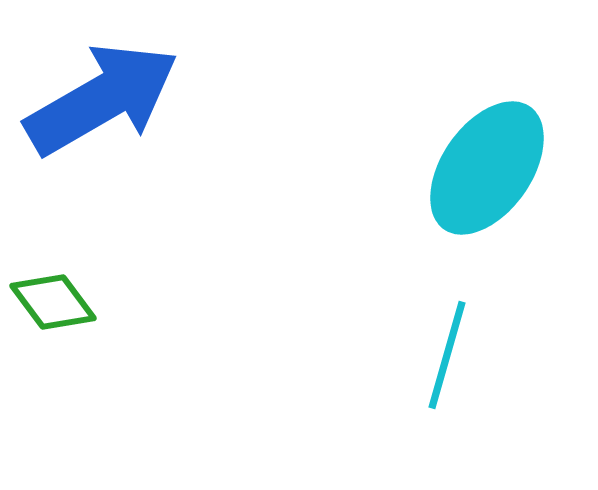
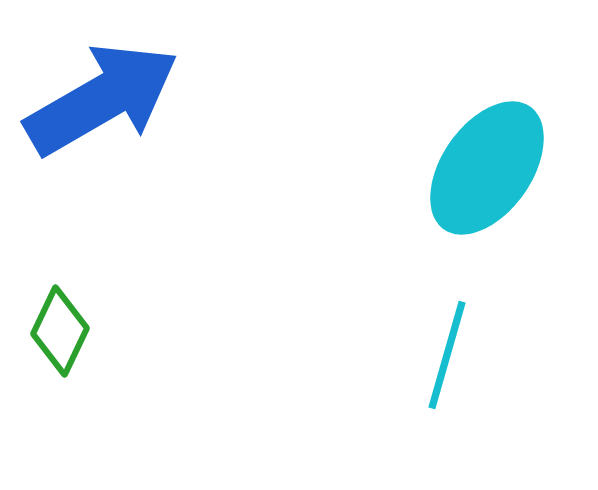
green diamond: moved 7 px right, 29 px down; rotated 62 degrees clockwise
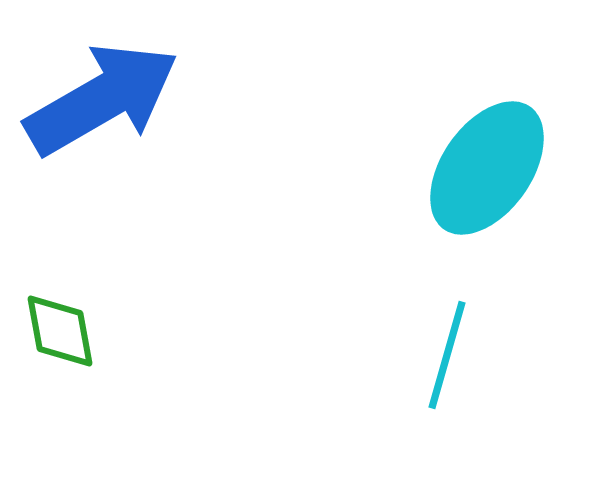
green diamond: rotated 36 degrees counterclockwise
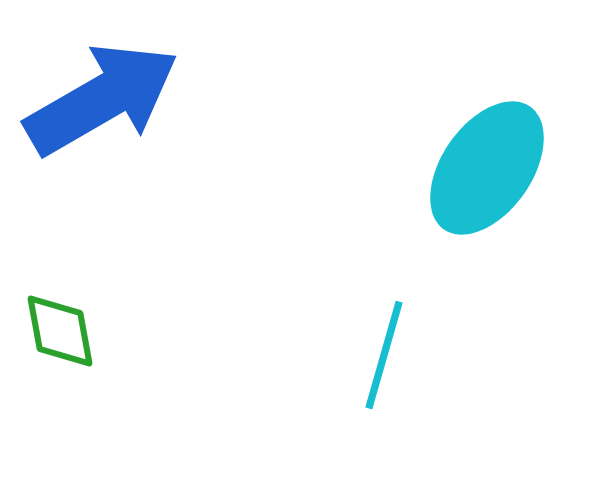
cyan line: moved 63 px left
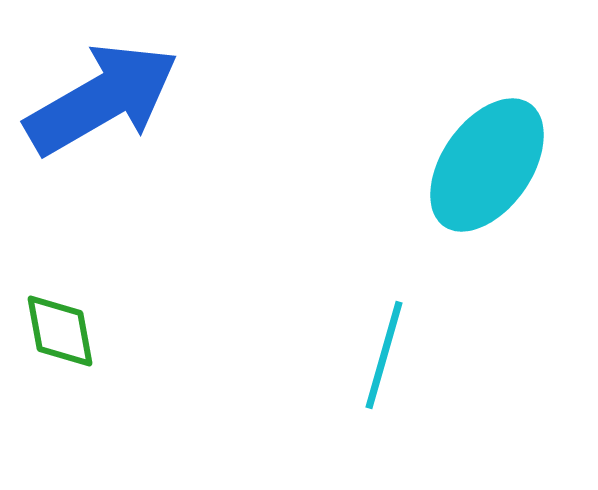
cyan ellipse: moved 3 px up
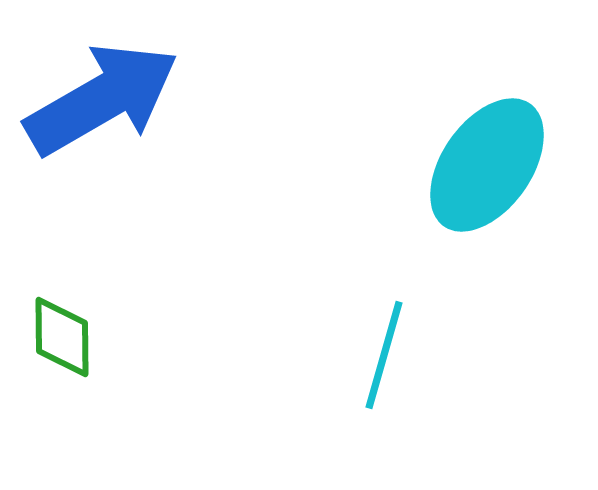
green diamond: moved 2 px right, 6 px down; rotated 10 degrees clockwise
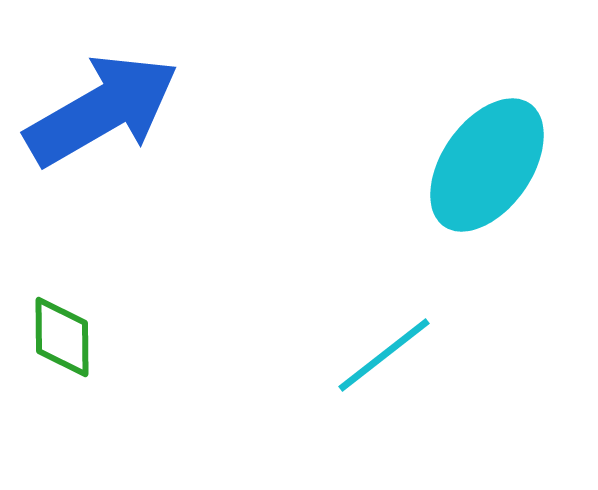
blue arrow: moved 11 px down
cyan line: rotated 36 degrees clockwise
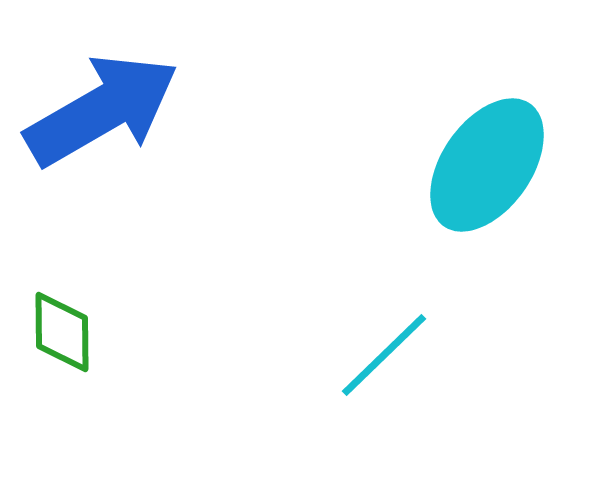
green diamond: moved 5 px up
cyan line: rotated 6 degrees counterclockwise
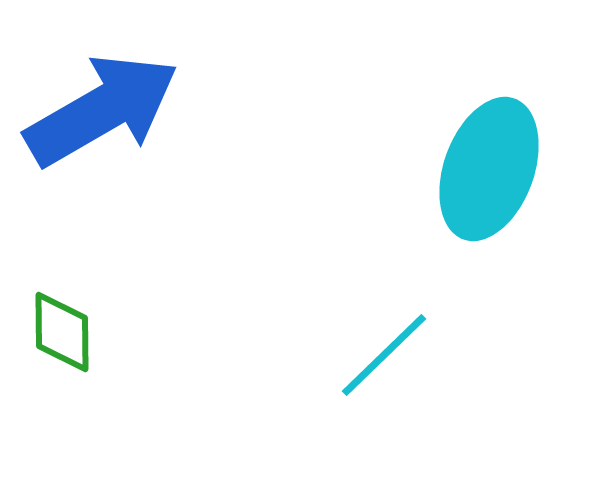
cyan ellipse: moved 2 px right, 4 px down; rotated 15 degrees counterclockwise
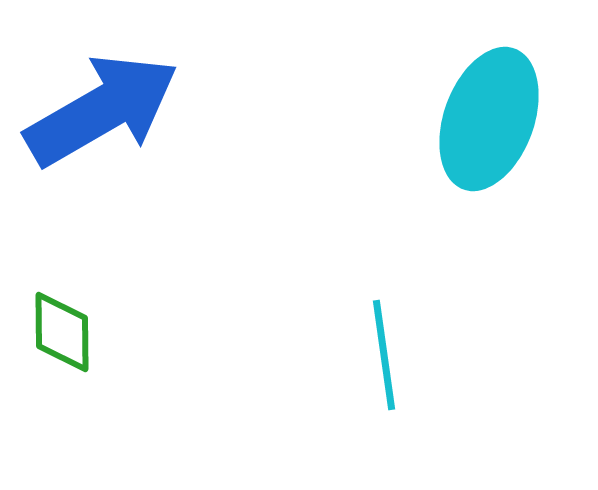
cyan ellipse: moved 50 px up
cyan line: rotated 54 degrees counterclockwise
